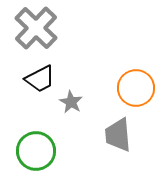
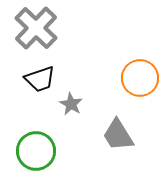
black trapezoid: rotated 8 degrees clockwise
orange circle: moved 4 px right, 10 px up
gray star: moved 2 px down
gray trapezoid: rotated 27 degrees counterclockwise
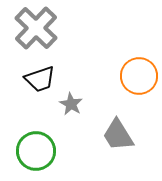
orange circle: moved 1 px left, 2 px up
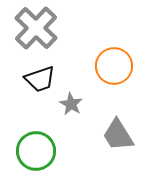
orange circle: moved 25 px left, 10 px up
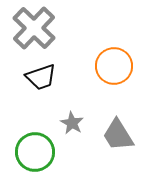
gray cross: moved 2 px left
black trapezoid: moved 1 px right, 2 px up
gray star: moved 1 px right, 19 px down
green circle: moved 1 px left, 1 px down
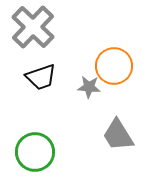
gray cross: moved 1 px left, 1 px up
gray star: moved 17 px right, 36 px up; rotated 25 degrees counterclockwise
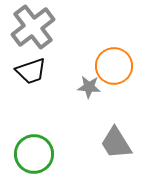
gray cross: rotated 9 degrees clockwise
black trapezoid: moved 10 px left, 6 px up
gray trapezoid: moved 2 px left, 8 px down
green circle: moved 1 px left, 2 px down
